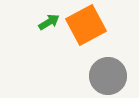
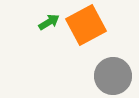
gray circle: moved 5 px right
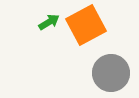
gray circle: moved 2 px left, 3 px up
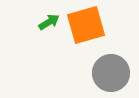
orange square: rotated 12 degrees clockwise
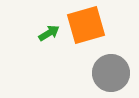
green arrow: moved 11 px down
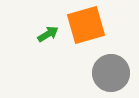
green arrow: moved 1 px left, 1 px down
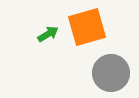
orange square: moved 1 px right, 2 px down
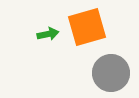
green arrow: rotated 20 degrees clockwise
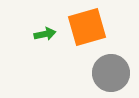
green arrow: moved 3 px left
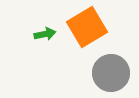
orange square: rotated 15 degrees counterclockwise
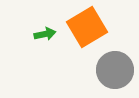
gray circle: moved 4 px right, 3 px up
